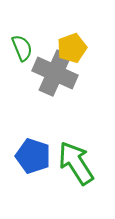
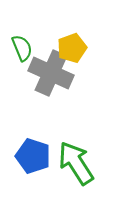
gray cross: moved 4 px left
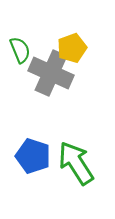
green semicircle: moved 2 px left, 2 px down
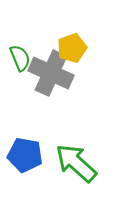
green semicircle: moved 8 px down
blue pentagon: moved 8 px left, 1 px up; rotated 8 degrees counterclockwise
green arrow: rotated 15 degrees counterclockwise
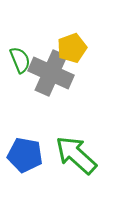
green semicircle: moved 2 px down
green arrow: moved 8 px up
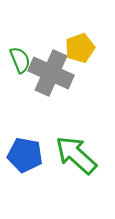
yellow pentagon: moved 8 px right
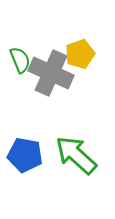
yellow pentagon: moved 6 px down
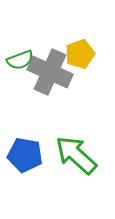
green semicircle: rotated 92 degrees clockwise
gray cross: moved 1 px left, 1 px up
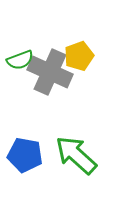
yellow pentagon: moved 1 px left, 2 px down
